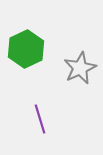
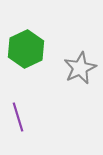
purple line: moved 22 px left, 2 px up
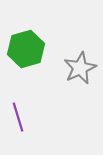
green hexagon: rotated 9 degrees clockwise
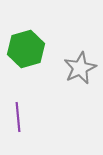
purple line: rotated 12 degrees clockwise
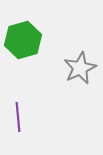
green hexagon: moved 3 px left, 9 px up
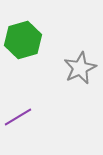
purple line: rotated 64 degrees clockwise
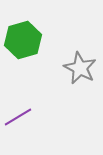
gray star: rotated 20 degrees counterclockwise
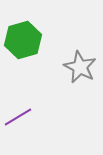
gray star: moved 1 px up
